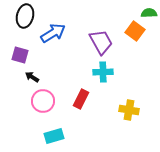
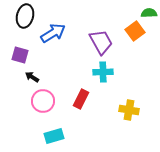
orange square: rotated 18 degrees clockwise
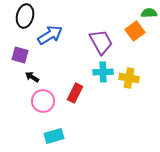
blue arrow: moved 3 px left, 2 px down
red rectangle: moved 6 px left, 6 px up
yellow cross: moved 32 px up
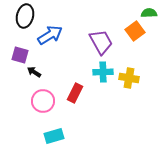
black arrow: moved 2 px right, 5 px up
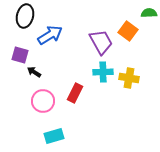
orange square: moved 7 px left; rotated 18 degrees counterclockwise
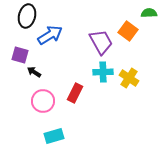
black ellipse: moved 2 px right
yellow cross: rotated 24 degrees clockwise
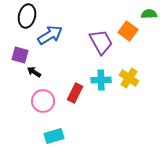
green semicircle: moved 1 px down
cyan cross: moved 2 px left, 8 px down
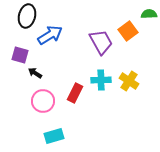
orange square: rotated 18 degrees clockwise
black arrow: moved 1 px right, 1 px down
yellow cross: moved 3 px down
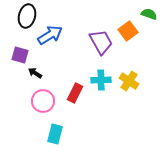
green semicircle: rotated 21 degrees clockwise
cyan rectangle: moved 1 px right, 2 px up; rotated 60 degrees counterclockwise
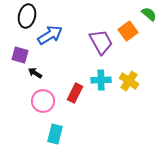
green semicircle: rotated 21 degrees clockwise
